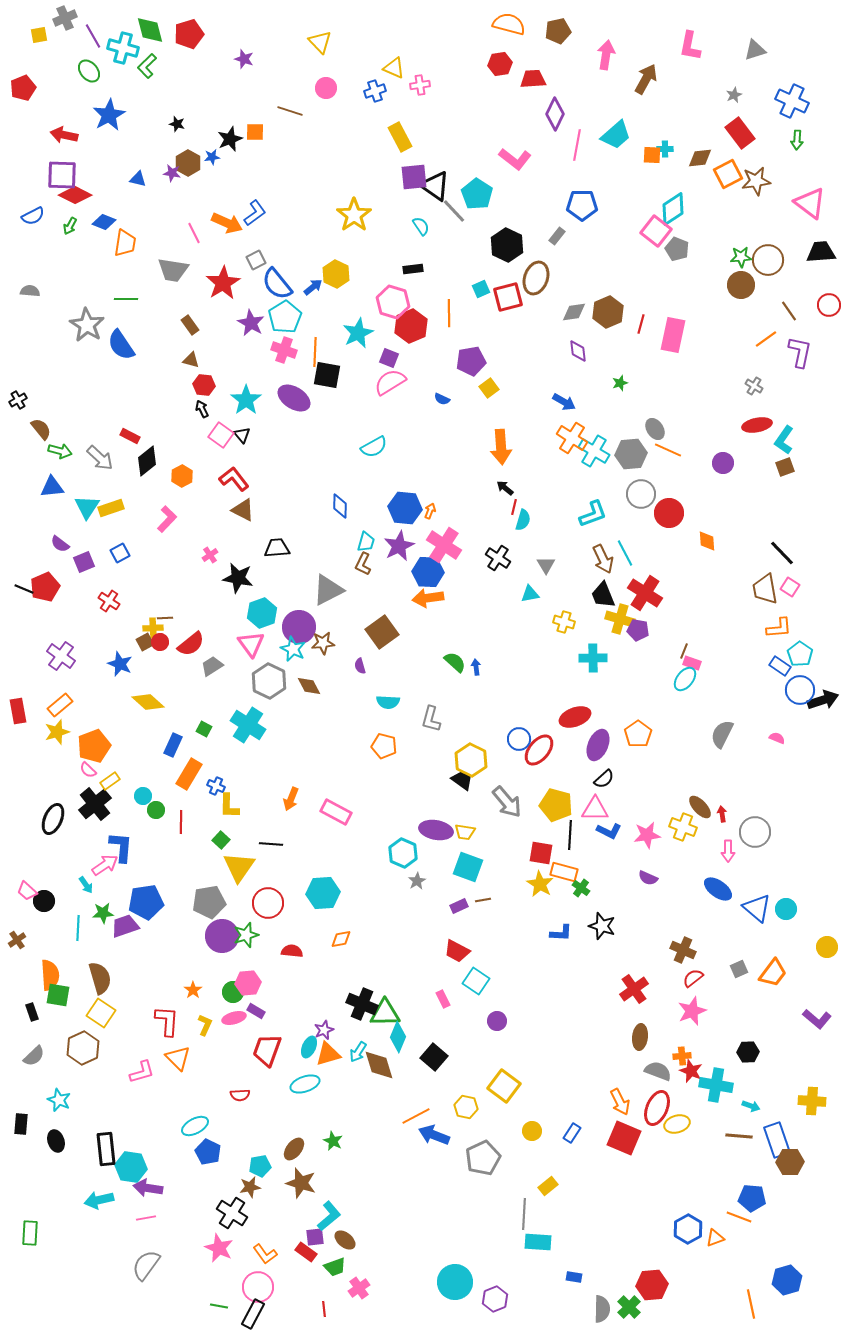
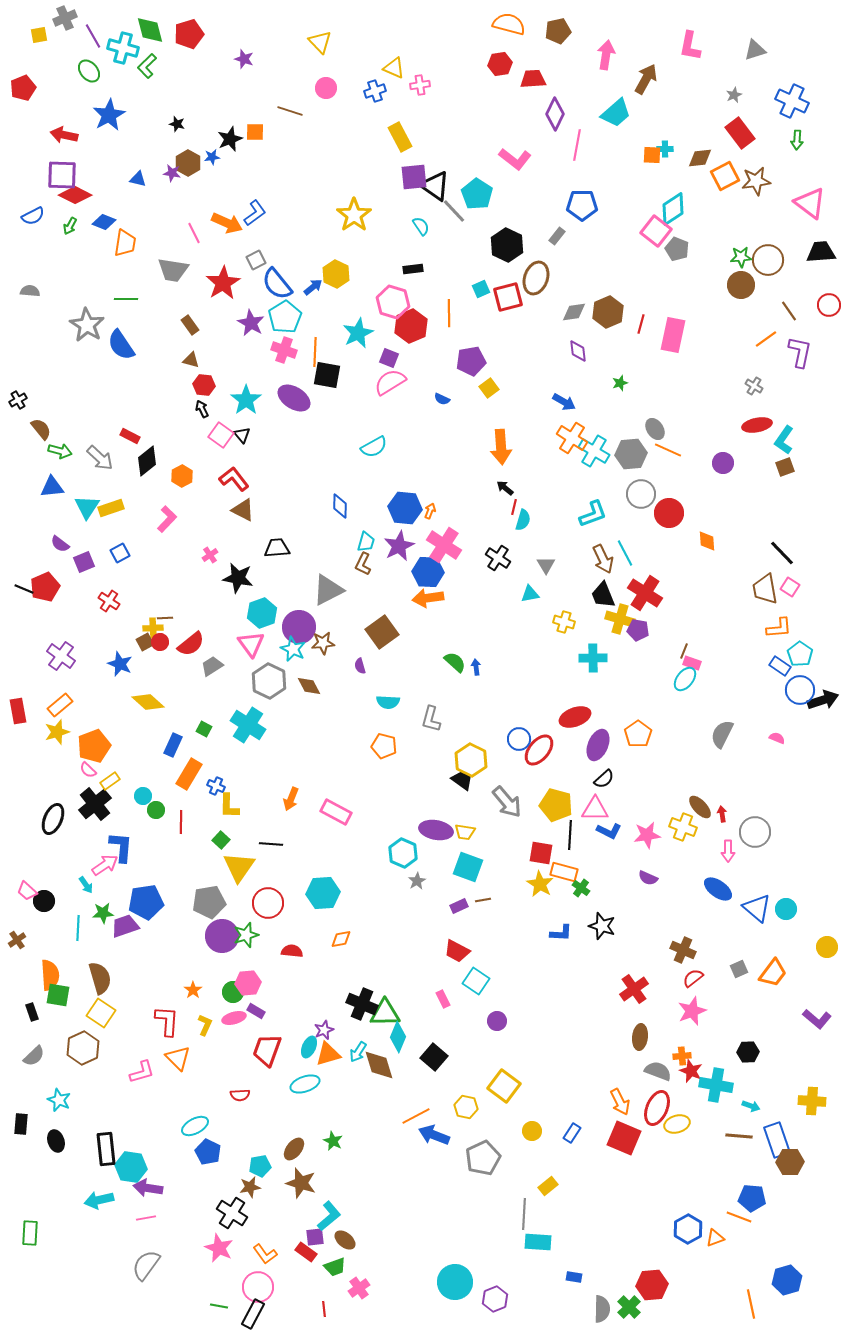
cyan trapezoid at (616, 135): moved 22 px up
orange square at (728, 174): moved 3 px left, 2 px down
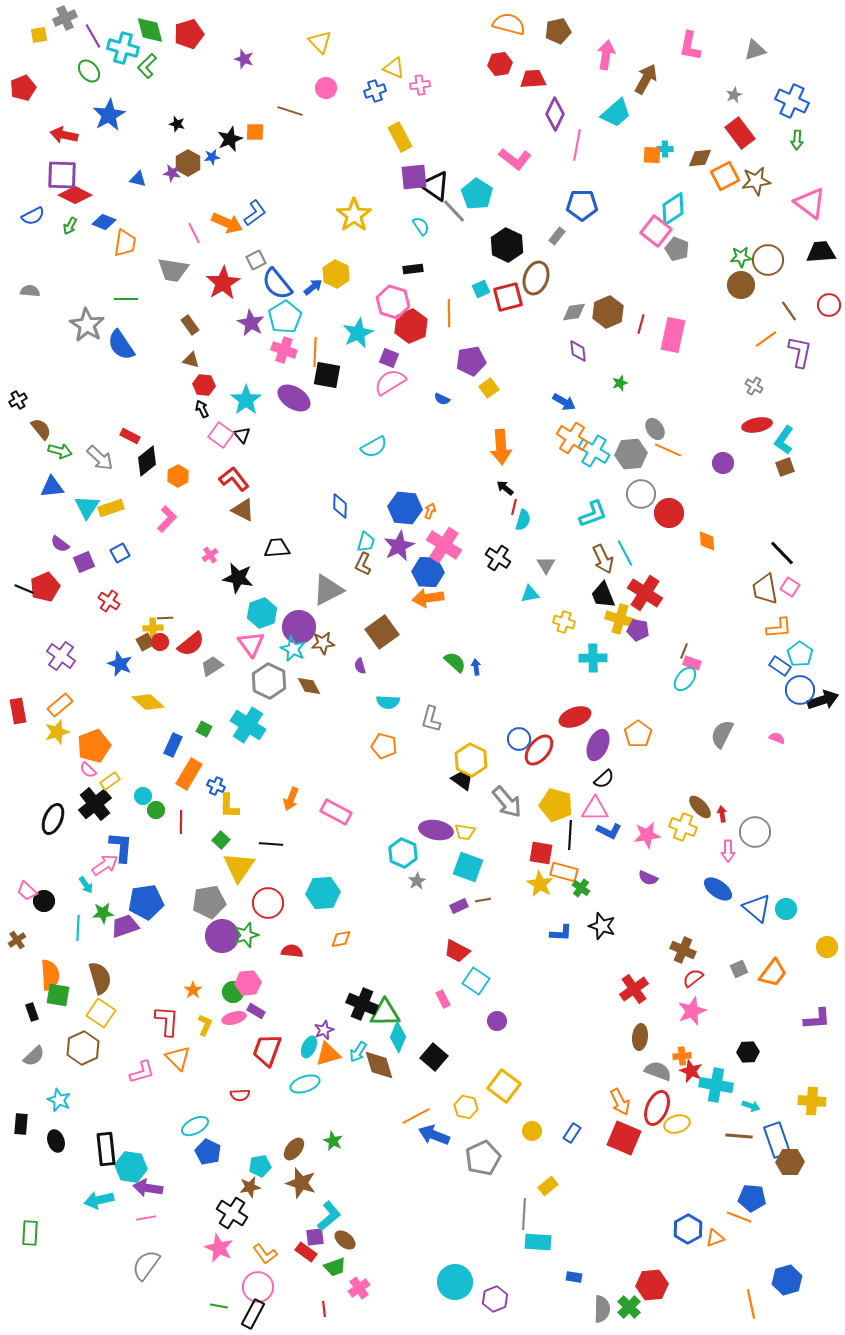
orange hexagon at (182, 476): moved 4 px left
purple L-shape at (817, 1019): rotated 44 degrees counterclockwise
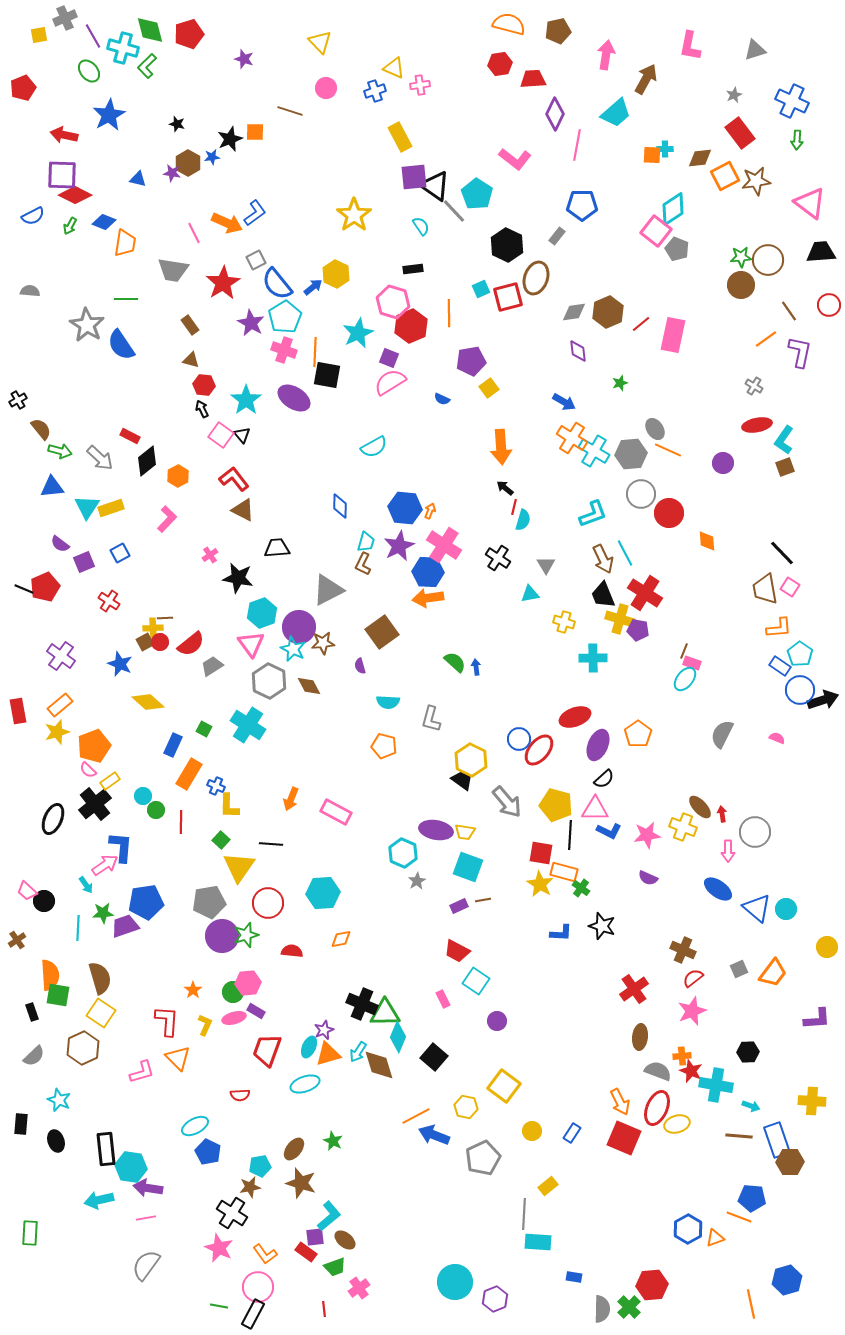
red line at (641, 324): rotated 36 degrees clockwise
